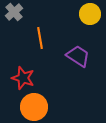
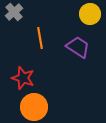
purple trapezoid: moved 9 px up
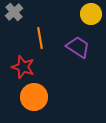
yellow circle: moved 1 px right
red star: moved 11 px up
orange circle: moved 10 px up
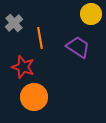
gray cross: moved 11 px down
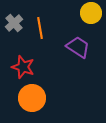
yellow circle: moved 1 px up
orange line: moved 10 px up
orange circle: moved 2 px left, 1 px down
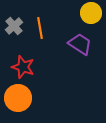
gray cross: moved 3 px down
purple trapezoid: moved 2 px right, 3 px up
orange circle: moved 14 px left
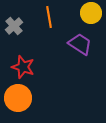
orange line: moved 9 px right, 11 px up
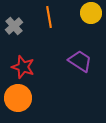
purple trapezoid: moved 17 px down
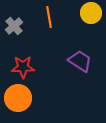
red star: rotated 20 degrees counterclockwise
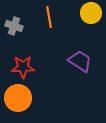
gray cross: rotated 30 degrees counterclockwise
